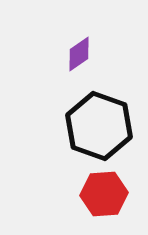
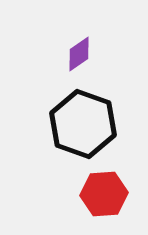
black hexagon: moved 16 px left, 2 px up
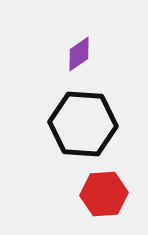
black hexagon: rotated 16 degrees counterclockwise
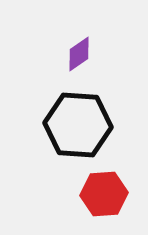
black hexagon: moved 5 px left, 1 px down
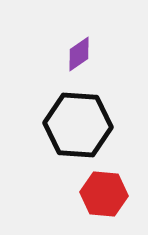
red hexagon: rotated 9 degrees clockwise
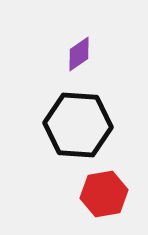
red hexagon: rotated 15 degrees counterclockwise
